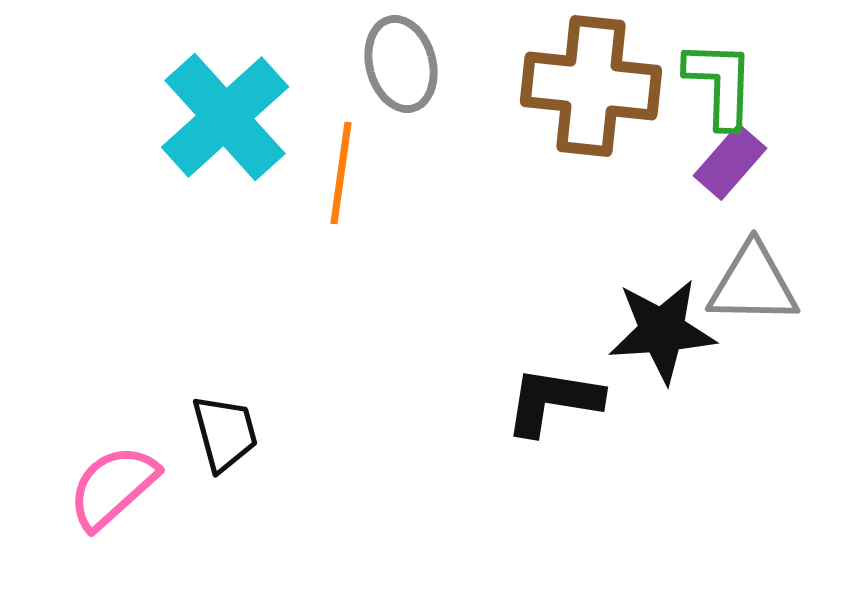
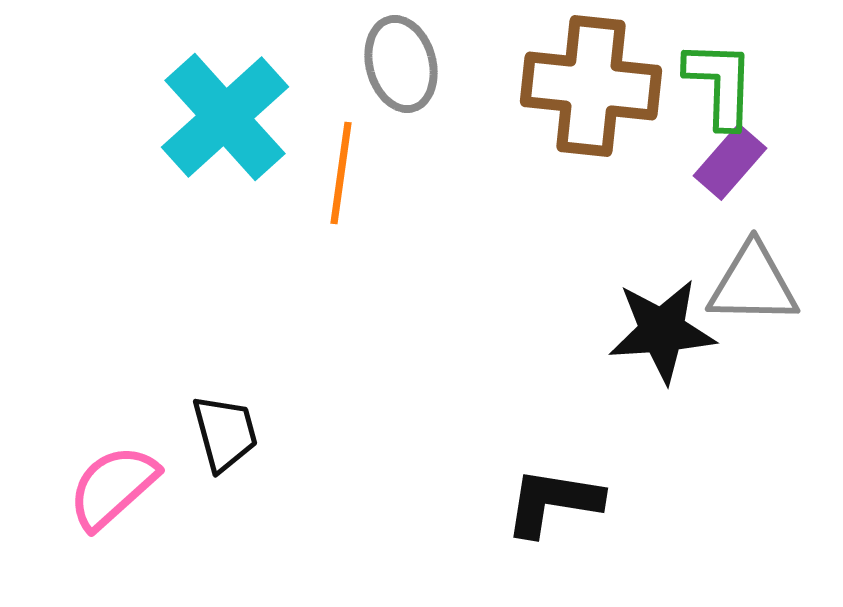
black L-shape: moved 101 px down
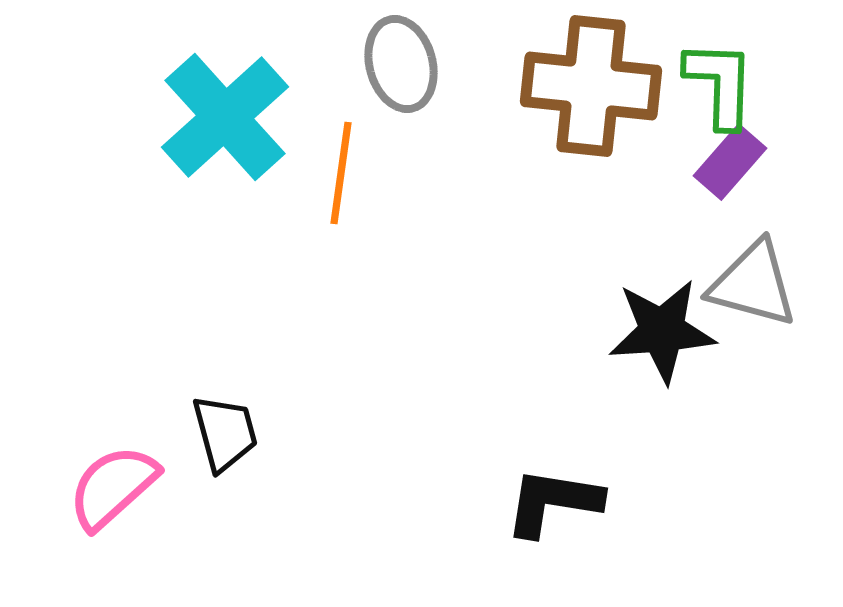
gray triangle: rotated 14 degrees clockwise
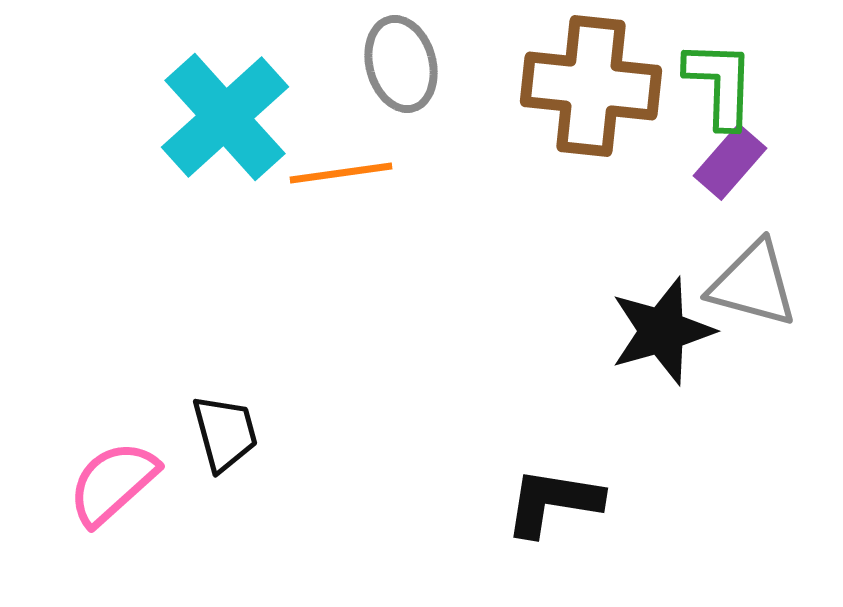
orange line: rotated 74 degrees clockwise
black star: rotated 12 degrees counterclockwise
pink semicircle: moved 4 px up
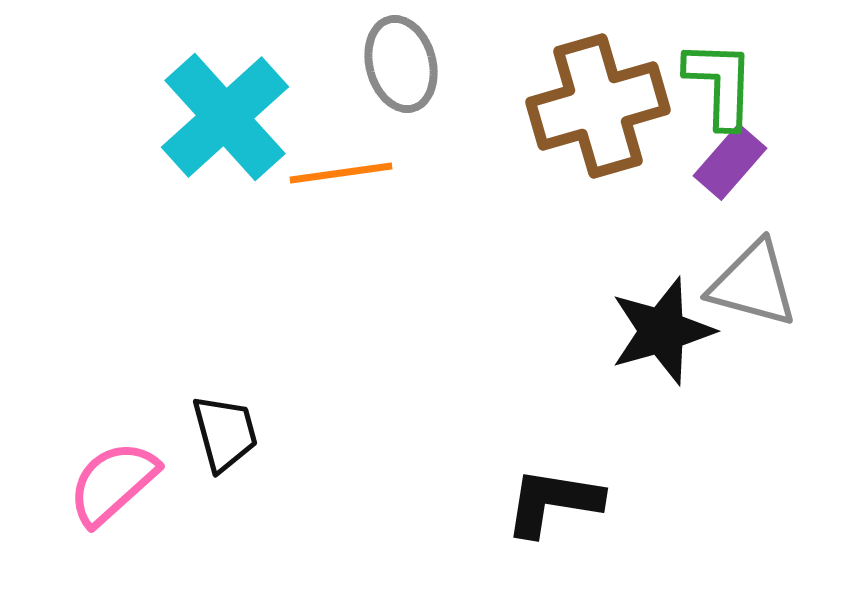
brown cross: moved 7 px right, 20 px down; rotated 22 degrees counterclockwise
